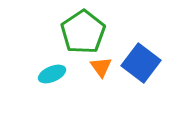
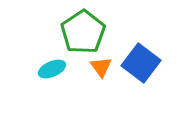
cyan ellipse: moved 5 px up
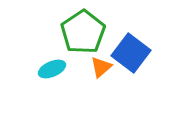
blue square: moved 10 px left, 10 px up
orange triangle: rotated 25 degrees clockwise
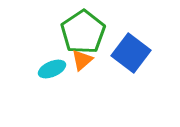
orange triangle: moved 19 px left, 7 px up
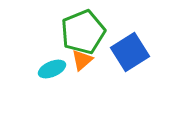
green pentagon: rotated 12 degrees clockwise
blue square: moved 1 px left, 1 px up; rotated 21 degrees clockwise
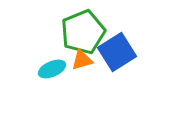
blue square: moved 13 px left
orange triangle: rotated 25 degrees clockwise
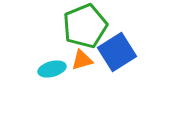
green pentagon: moved 2 px right, 6 px up
cyan ellipse: rotated 8 degrees clockwise
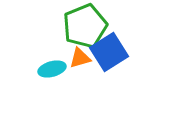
blue square: moved 8 px left
orange triangle: moved 2 px left, 2 px up
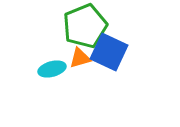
blue square: rotated 33 degrees counterclockwise
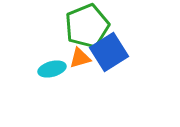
green pentagon: moved 2 px right
blue square: rotated 33 degrees clockwise
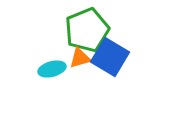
green pentagon: moved 4 px down
blue square: moved 1 px right, 5 px down; rotated 27 degrees counterclockwise
